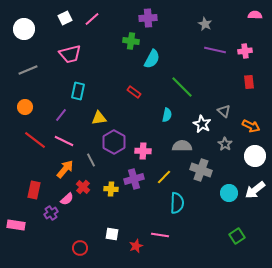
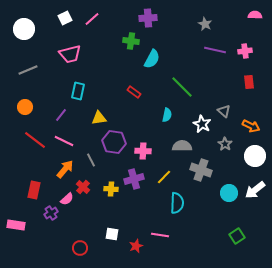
purple hexagon at (114, 142): rotated 20 degrees counterclockwise
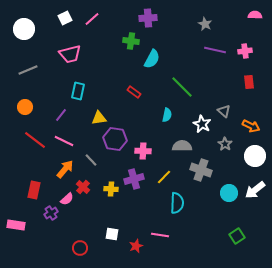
purple hexagon at (114, 142): moved 1 px right, 3 px up
gray line at (91, 160): rotated 16 degrees counterclockwise
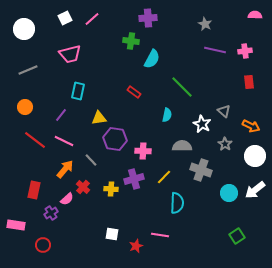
red circle at (80, 248): moved 37 px left, 3 px up
